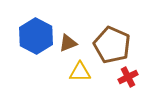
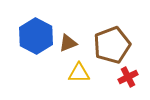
brown pentagon: rotated 27 degrees clockwise
yellow triangle: moved 1 px left, 1 px down
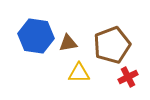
blue hexagon: rotated 20 degrees counterclockwise
brown triangle: rotated 12 degrees clockwise
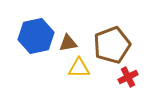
blue hexagon: rotated 20 degrees counterclockwise
yellow triangle: moved 5 px up
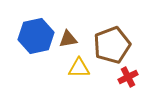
brown triangle: moved 4 px up
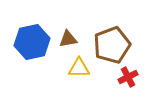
blue hexagon: moved 4 px left, 6 px down
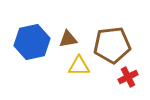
brown pentagon: rotated 15 degrees clockwise
yellow triangle: moved 2 px up
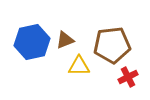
brown triangle: moved 3 px left, 1 px down; rotated 12 degrees counterclockwise
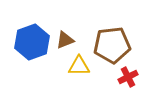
blue hexagon: rotated 8 degrees counterclockwise
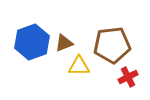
brown triangle: moved 1 px left, 3 px down
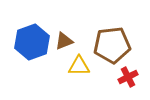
brown triangle: moved 2 px up
